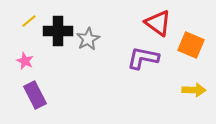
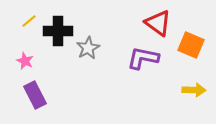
gray star: moved 9 px down
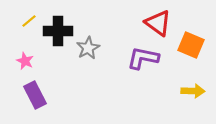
yellow arrow: moved 1 px left, 1 px down
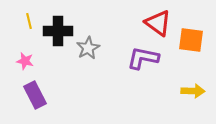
yellow line: rotated 63 degrees counterclockwise
orange square: moved 5 px up; rotated 16 degrees counterclockwise
pink star: rotated 12 degrees counterclockwise
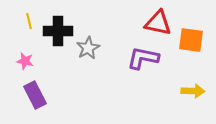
red triangle: rotated 24 degrees counterclockwise
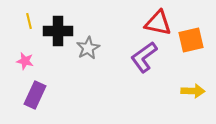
orange square: rotated 20 degrees counterclockwise
purple L-shape: moved 1 px right, 1 px up; rotated 48 degrees counterclockwise
purple rectangle: rotated 52 degrees clockwise
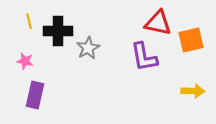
purple L-shape: rotated 64 degrees counterclockwise
purple rectangle: rotated 12 degrees counterclockwise
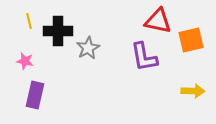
red triangle: moved 2 px up
